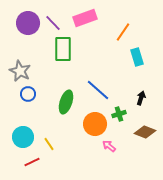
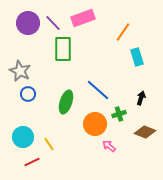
pink rectangle: moved 2 px left
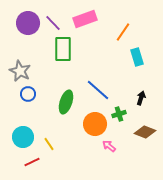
pink rectangle: moved 2 px right, 1 px down
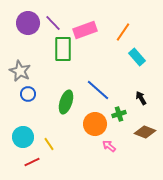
pink rectangle: moved 11 px down
cyan rectangle: rotated 24 degrees counterclockwise
black arrow: rotated 48 degrees counterclockwise
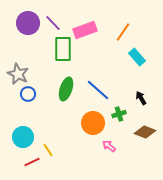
gray star: moved 2 px left, 3 px down
green ellipse: moved 13 px up
orange circle: moved 2 px left, 1 px up
yellow line: moved 1 px left, 6 px down
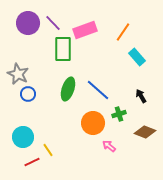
green ellipse: moved 2 px right
black arrow: moved 2 px up
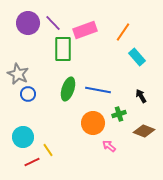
blue line: rotated 30 degrees counterclockwise
brown diamond: moved 1 px left, 1 px up
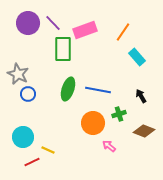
yellow line: rotated 32 degrees counterclockwise
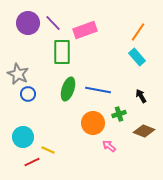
orange line: moved 15 px right
green rectangle: moved 1 px left, 3 px down
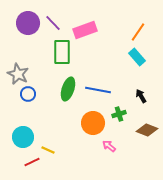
brown diamond: moved 3 px right, 1 px up
